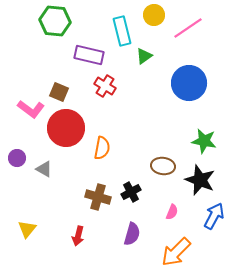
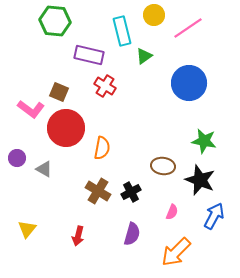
brown cross: moved 6 px up; rotated 15 degrees clockwise
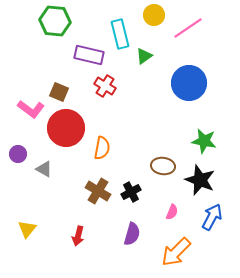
cyan rectangle: moved 2 px left, 3 px down
purple circle: moved 1 px right, 4 px up
blue arrow: moved 2 px left, 1 px down
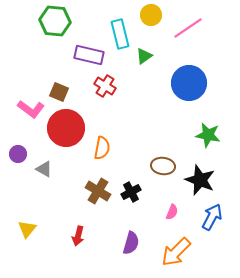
yellow circle: moved 3 px left
green star: moved 4 px right, 6 px up
purple semicircle: moved 1 px left, 9 px down
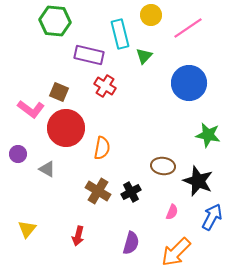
green triangle: rotated 12 degrees counterclockwise
gray triangle: moved 3 px right
black star: moved 2 px left, 1 px down
